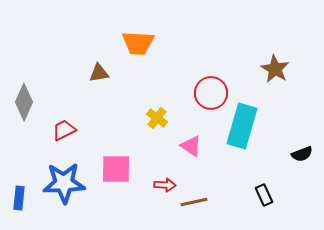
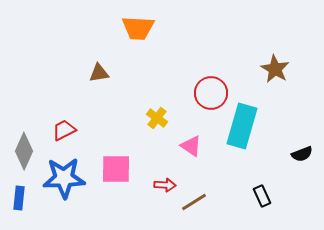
orange trapezoid: moved 15 px up
gray diamond: moved 49 px down
blue star: moved 5 px up
black rectangle: moved 2 px left, 1 px down
brown line: rotated 20 degrees counterclockwise
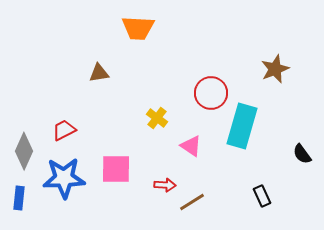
brown star: rotated 20 degrees clockwise
black semicircle: rotated 75 degrees clockwise
brown line: moved 2 px left
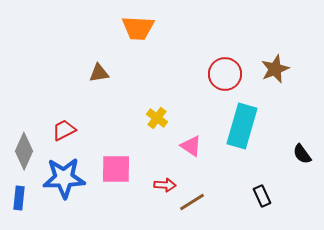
red circle: moved 14 px right, 19 px up
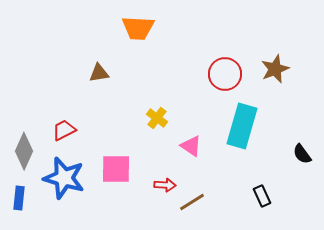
blue star: rotated 18 degrees clockwise
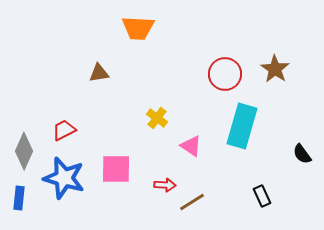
brown star: rotated 16 degrees counterclockwise
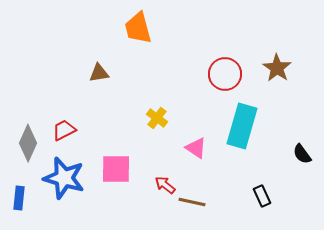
orange trapezoid: rotated 72 degrees clockwise
brown star: moved 2 px right, 1 px up
pink triangle: moved 5 px right, 2 px down
gray diamond: moved 4 px right, 8 px up
red arrow: rotated 145 degrees counterclockwise
brown line: rotated 44 degrees clockwise
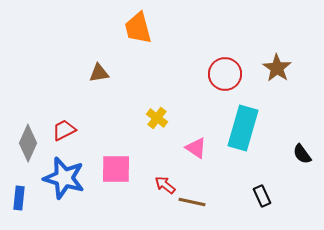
cyan rectangle: moved 1 px right, 2 px down
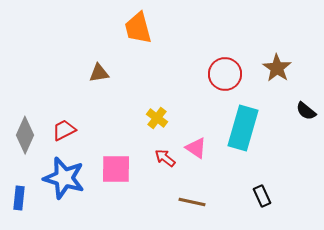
gray diamond: moved 3 px left, 8 px up
black semicircle: moved 4 px right, 43 px up; rotated 15 degrees counterclockwise
red arrow: moved 27 px up
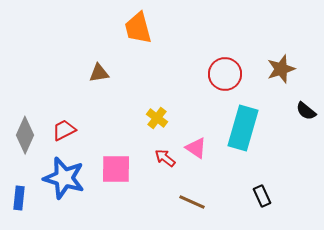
brown star: moved 4 px right, 1 px down; rotated 20 degrees clockwise
brown line: rotated 12 degrees clockwise
